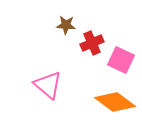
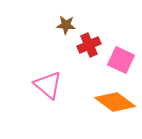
red cross: moved 3 px left, 2 px down
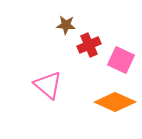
orange diamond: rotated 12 degrees counterclockwise
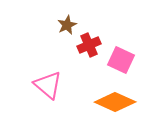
brown star: moved 1 px right; rotated 30 degrees counterclockwise
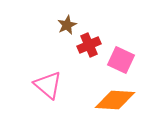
orange diamond: moved 2 px up; rotated 21 degrees counterclockwise
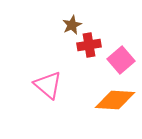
brown star: moved 5 px right
red cross: rotated 15 degrees clockwise
pink square: rotated 24 degrees clockwise
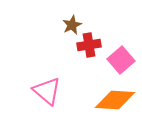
pink triangle: moved 1 px left, 6 px down
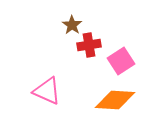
brown star: rotated 12 degrees counterclockwise
pink square: moved 1 px down; rotated 8 degrees clockwise
pink triangle: rotated 16 degrees counterclockwise
